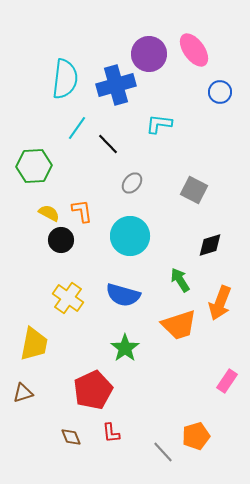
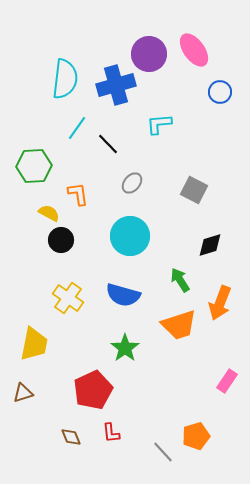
cyan L-shape: rotated 12 degrees counterclockwise
orange L-shape: moved 4 px left, 17 px up
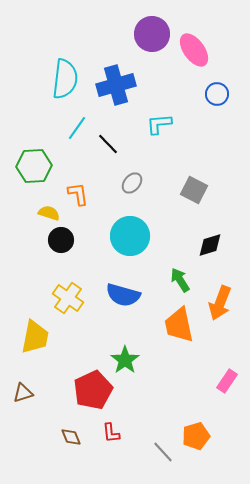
purple circle: moved 3 px right, 20 px up
blue circle: moved 3 px left, 2 px down
yellow semicircle: rotated 10 degrees counterclockwise
orange trapezoid: rotated 96 degrees clockwise
yellow trapezoid: moved 1 px right, 7 px up
green star: moved 12 px down
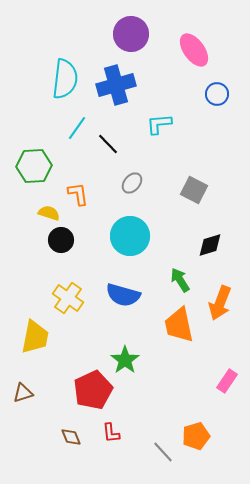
purple circle: moved 21 px left
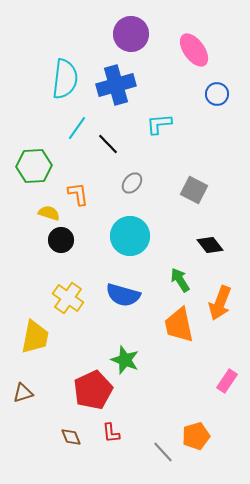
black diamond: rotated 68 degrees clockwise
green star: rotated 16 degrees counterclockwise
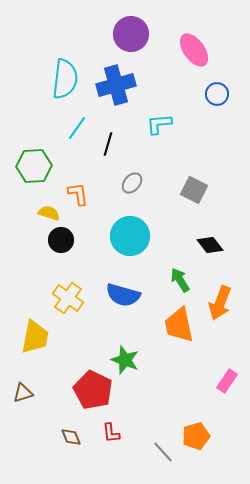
black line: rotated 60 degrees clockwise
red pentagon: rotated 21 degrees counterclockwise
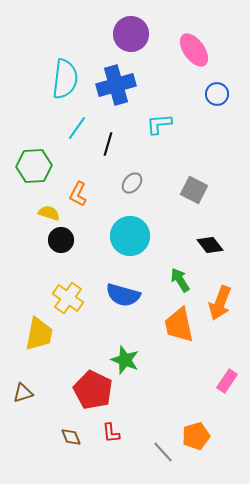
orange L-shape: rotated 145 degrees counterclockwise
yellow trapezoid: moved 4 px right, 3 px up
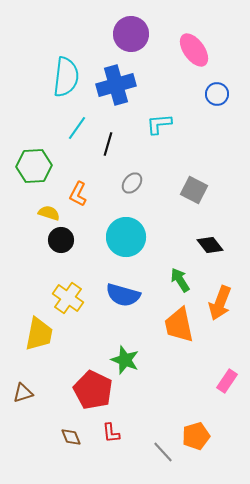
cyan semicircle: moved 1 px right, 2 px up
cyan circle: moved 4 px left, 1 px down
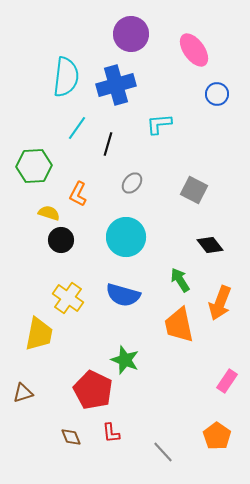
orange pentagon: moved 21 px right; rotated 20 degrees counterclockwise
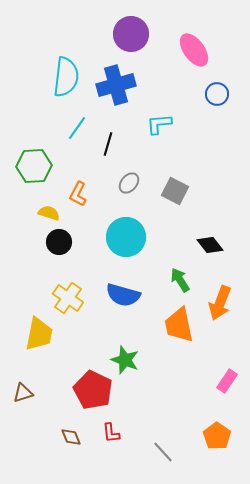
gray ellipse: moved 3 px left
gray square: moved 19 px left, 1 px down
black circle: moved 2 px left, 2 px down
